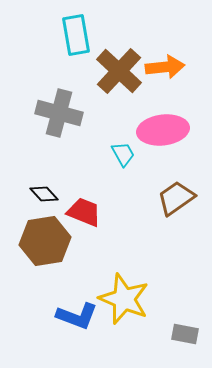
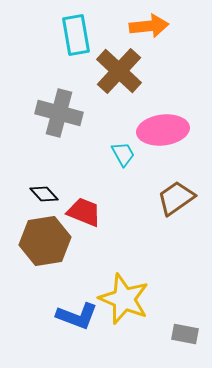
orange arrow: moved 16 px left, 41 px up
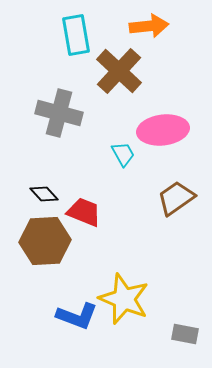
brown hexagon: rotated 6 degrees clockwise
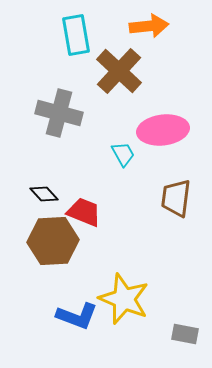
brown trapezoid: rotated 48 degrees counterclockwise
brown hexagon: moved 8 px right
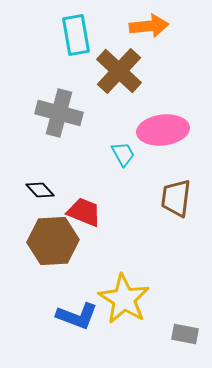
black diamond: moved 4 px left, 4 px up
yellow star: rotated 9 degrees clockwise
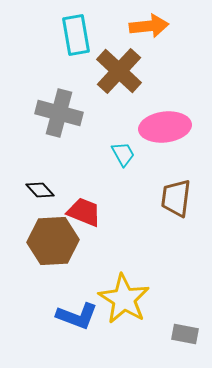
pink ellipse: moved 2 px right, 3 px up
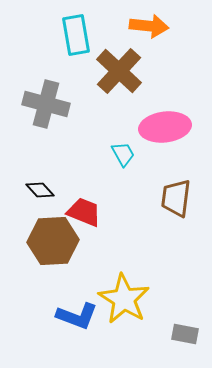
orange arrow: rotated 12 degrees clockwise
gray cross: moved 13 px left, 9 px up
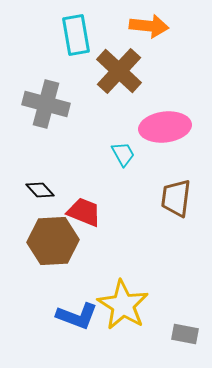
yellow star: moved 1 px left, 6 px down
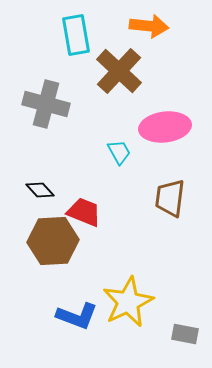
cyan trapezoid: moved 4 px left, 2 px up
brown trapezoid: moved 6 px left
yellow star: moved 5 px right, 3 px up; rotated 15 degrees clockwise
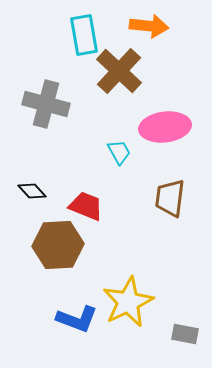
cyan rectangle: moved 8 px right
black diamond: moved 8 px left, 1 px down
red trapezoid: moved 2 px right, 6 px up
brown hexagon: moved 5 px right, 4 px down
blue L-shape: moved 3 px down
